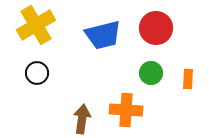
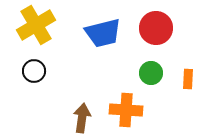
blue trapezoid: moved 2 px up
black circle: moved 3 px left, 2 px up
brown arrow: moved 1 px up
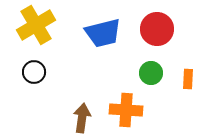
red circle: moved 1 px right, 1 px down
black circle: moved 1 px down
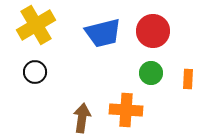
red circle: moved 4 px left, 2 px down
black circle: moved 1 px right
